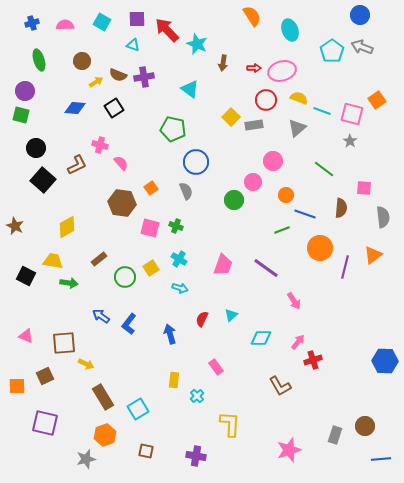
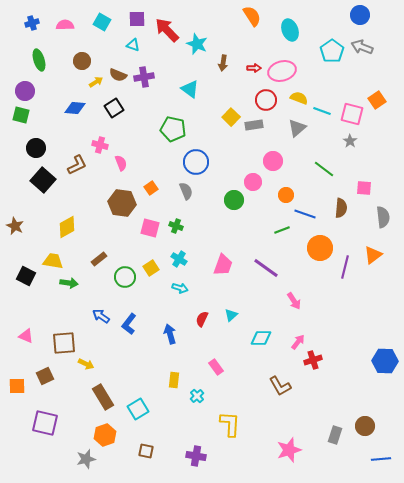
pink semicircle at (121, 163): rotated 21 degrees clockwise
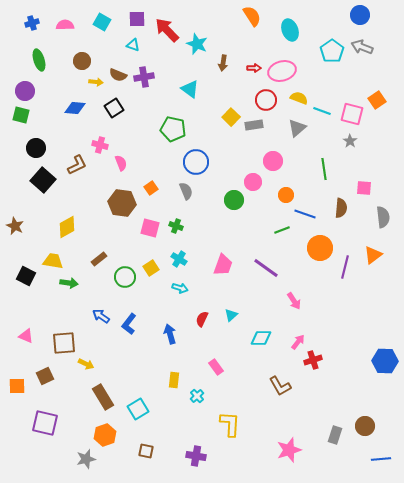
yellow arrow at (96, 82): rotated 40 degrees clockwise
green line at (324, 169): rotated 45 degrees clockwise
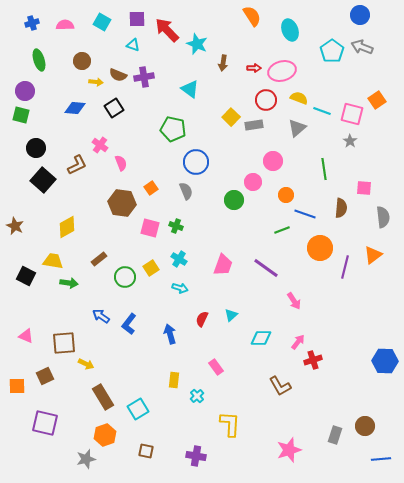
pink cross at (100, 145): rotated 21 degrees clockwise
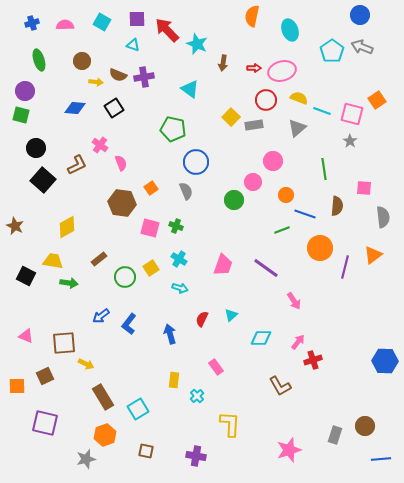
orange semicircle at (252, 16): rotated 135 degrees counterclockwise
brown semicircle at (341, 208): moved 4 px left, 2 px up
blue arrow at (101, 316): rotated 72 degrees counterclockwise
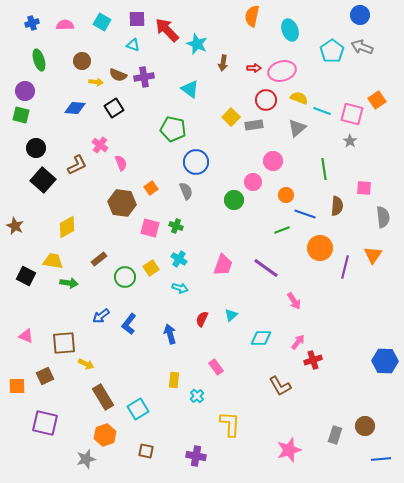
orange triangle at (373, 255): rotated 18 degrees counterclockwise
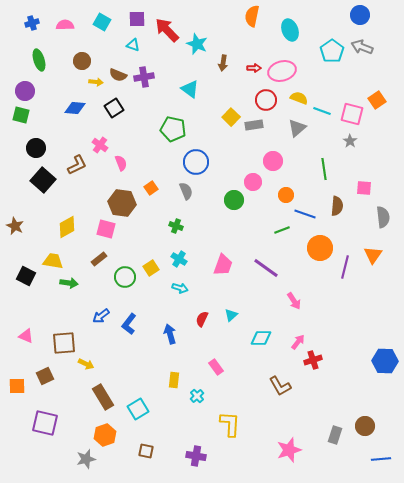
pink square at (150, 228): moved 44 px left, 1 px down
